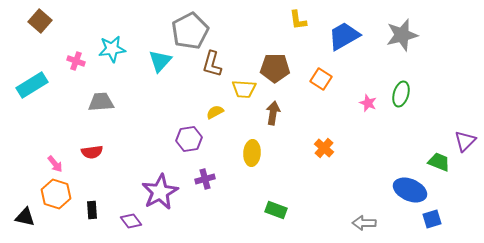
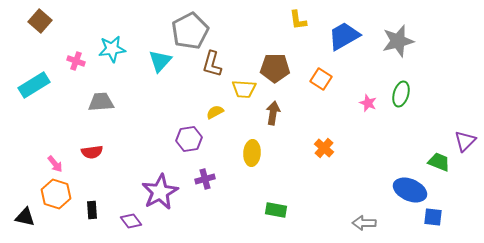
gray star: moved 4 px left, 6 px down
cyan rectangle: moved 2 px right
green rectangle: rotated 10 degrees counterclockwise
blue square: moved 1 px right, 2 px up; rotated 24 degrees clockwise
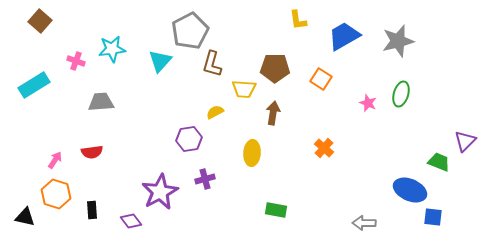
pink arrow: moved 4 px up; rotated 108 degrees counterclockwise
